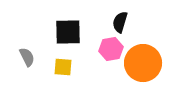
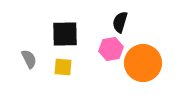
black square: moved 3 px left, 2 px down
gray semicircle: moved 2 px right, 2 px down
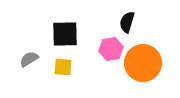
black semicircle: moved 7 px right
gray semicircle: rotated 96 degrees counterclockwise
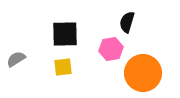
gray semicircle: moved 13 px left
orange circle: moved 10 px down
yellow square: rotated 12 degrees counterclockwise
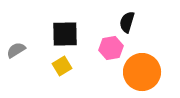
pink hexagon: moved 1 px up
gray semicircle: moved 9 px up
yellow square: moved 1 px left, 1 px up; rotated 24 degrees counterclockwise
orange circle: moved 1 px left, 1 px up
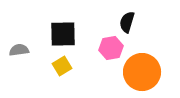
black square: moved 2 px left
gray semicircle: moved 3 px right; rotated 24 degrees clockwise
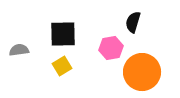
black semicircle: moved 6 px right
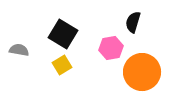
black square: rotated 32 degrees clockwise
gray semicircle: rotated 18 degrees clockwise
yellow square: moved 1 px up
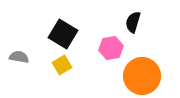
gray semicircle: moved 7 px down
orange circle: moved 4 px down
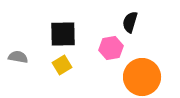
black semicircle: moved 3 px left
black square: rotated 32 degrees counterclockwise
gray semicircle: moved 1 px left
orange circle: moved 1 px down
